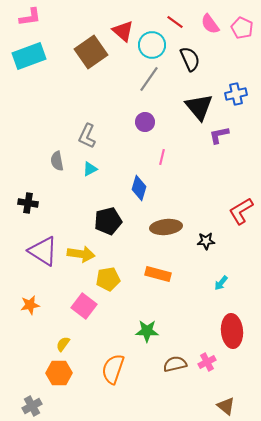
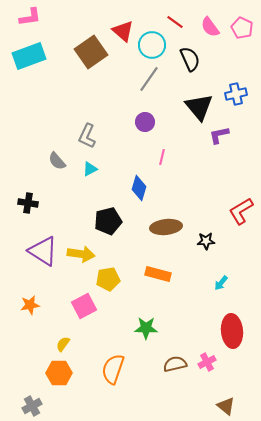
pink semicircle: moved 3 px down
gray semicircle: rotated 30 degrees counterclockwise
pink square: rotated 25 degrees clockwise
green star: moved 1 px left, 3 px up
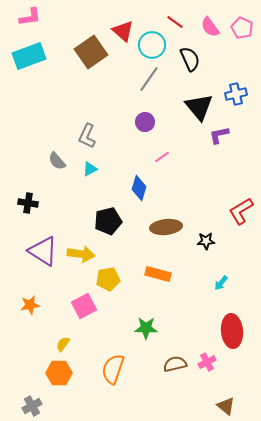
pink line: rotated 42 degrees clockwise
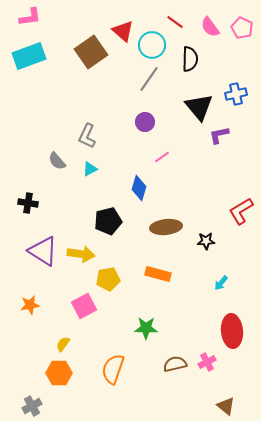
black semicircle: rotated 25 degrees clockwise
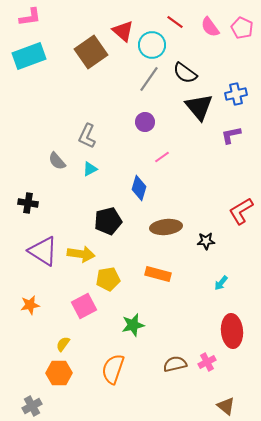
black semicircle: moved 5 px left, 14 px down; rotated 125 degrees clockwise
purple L-shape: moved 12 px right
green star: moved 13 px left, 3 px up; rotated 15 degrees counterclockwise
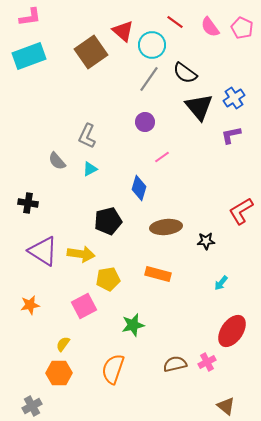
blue cross: moved 2 px left, 4 px down; rotated 20 degrees counterclockwise
red ellipse: rotated 40 degrees clockwise
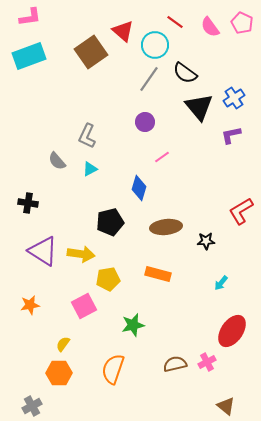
pink pentagon: moved 5 px up
cyan circle: moved 3 px right
black pentagon: moved 2 px right, 1 px down
